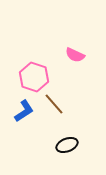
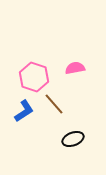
pink semicircle: moved 13 px down; rotated 144 degrees clockwise
black ellipse: moved 6 px right, 6 px up
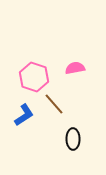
blue L-shape: moved 4 px down
black ellipse: rotated 70 degrees counterclockwise
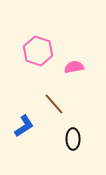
pink semicircle: moved 1 px left, 1 px up
pink hexagon: moved 4 px right, 26 px up
blue L-shape: moved 11 px down
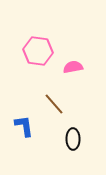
pink hexagon: rotated 12 degrees counterclockwise
pink semicircle: moved 1 px left
blue L-shape: rotated 65 degrees counterclockwise
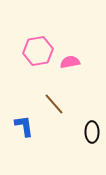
pink hexagon: rotated 16 degrees counterclockwise
pink semicircle: moved 3 px left, 5 px up
black ellipse: moved 19 px right, 7 px up
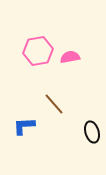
pink semicircle: moved 5 px up
blue L-shape: rotated 85 degrees counterclockwise
black ellipse: rotated 15 degrees counterclockwise
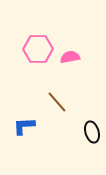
pink hexagon: moved 2 px up; rotated 8 degrees clockwise
brown line: moved 3 px right, 2 px up
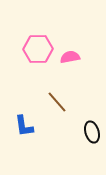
blue L-shape: rotated 95 degrees counterclockwise
